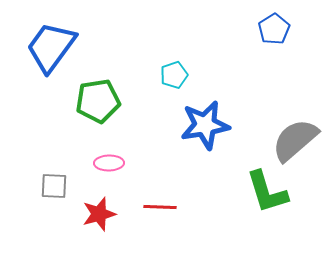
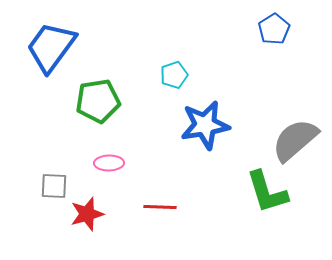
red star: moved 12 px left
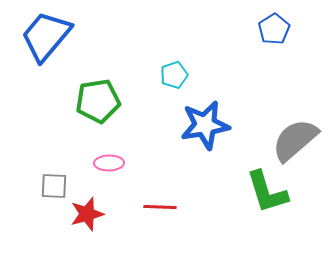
blue trapezoid: moved 5 px left, 11 px up; rotated 4 degrees clockwise
